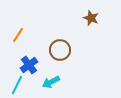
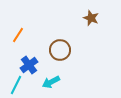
cyan line: moved 1 px left
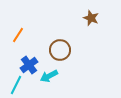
cyan arrow: moved 2 px left, 6 px up
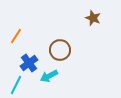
brown star: moved 2 px right
orange line: moved 2 px left, 1 px down
blue cross: moved 2 px up
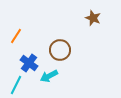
blue cross: rotated 18 degrees counterclockwise
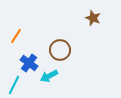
cyan line: moved 2 px left
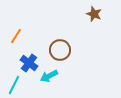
brown star: moved 1 px right, 4 px up
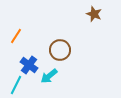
blue cross: moved 2 px down
cyan arrow: rotated 12 degrees counterclockwise
cyan line: moved 2 px right
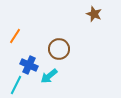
orange line: moved 1 px left
brown circle: moved 1 px left, 1 px up
blue cross: rotated 12 degrees counterclockwise
